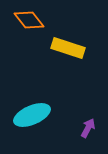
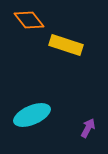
yellow rectangle: moved 2 px left, 3 px up
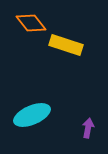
orange diamond: moved 2 px right, 3 px down
purple arrow: rotated 18 degrees counterclockwise
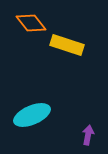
yellow rectangle: moved 1 px right
purple arrow: moved 7 px down
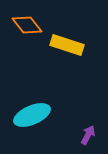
orange diamond: moved 4 px left, 2 px down
purple arrow: rotated 18 degrees clockwise
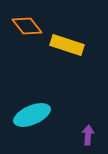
orange diamond: moved 1 px down
purple arrow: rotated 24 degrees counterclockwise
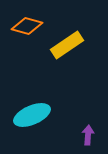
orange diamond: rotated 36 degrees counterclockwise
yellow rectangle: rotated 52 degrees counterclockwise
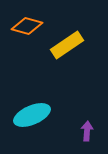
purple arrow: moved 1 px left, 4 px up
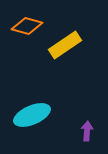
yellow rectangle: moved 2 px left
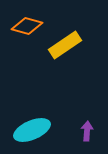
cyan ellipse: moved 15 px down
